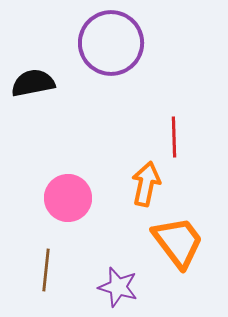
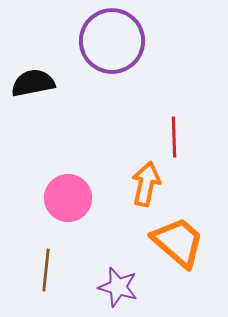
purple circle: moved 1 px right, 2 px up
orange trapezoid: rotated 12 degrees counterclockwise
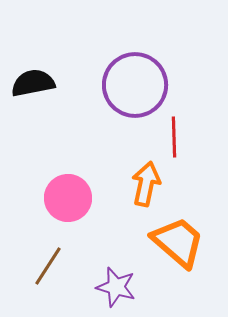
purple circle: moved 23 px right, 44 px down
brown line: moved 2 px right, 4 px up; rotated 27 degrees clockwise
purple star: moved 2 px left
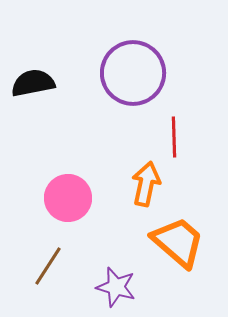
purple circle: moved 2 px left, 12 px up
